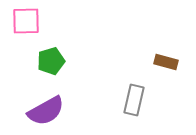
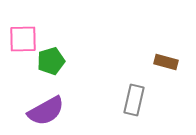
pink square: moved 3 px left, 18 px down
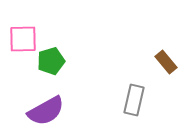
brown rectangle: rotated 35 degrees clockwise
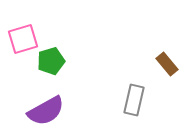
pink square: rotated 16 degrees counterclockwise
brown rectangle: moved 1 px right, 2 px down
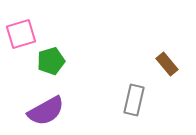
pink square: moved 2 px left, 5 px up
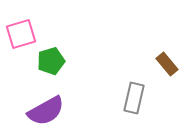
gray rectangle: moved 2 px up
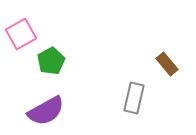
pink square: rotated 12 degrees counterclockwise
green pentagon: rotated 12 degrees counterclockwise
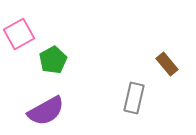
pink square: moved 2 px left
green pentagon: moved 2 px right, 1 px up
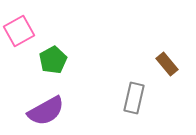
pink square: moved 3 px up
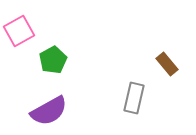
purple semicircle: moved 3 px right
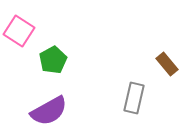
pink square: rotated 28 degrees counterclockwise
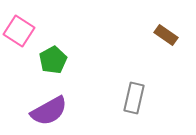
brown rectangle: moved 1 px left, 29 px up; rotated 15 degrees counterclockwise
